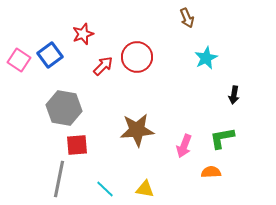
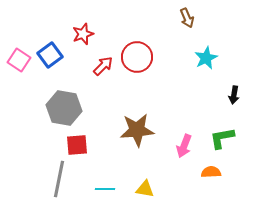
cyan line: rotated 42 degrees counterclockwise
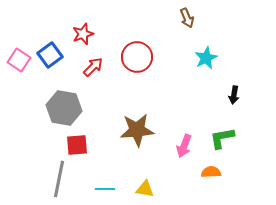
red arrow: moved 10 px left, 1 px down
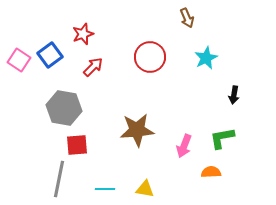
red circle: moved 13 px right
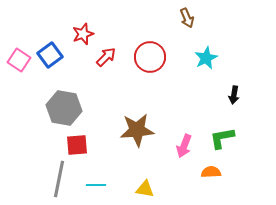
red arrow: moved 13 px right, 10 px up
cyan line: moved 9 px left, 4 px up
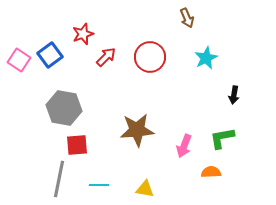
cyan line: moved 3 px right
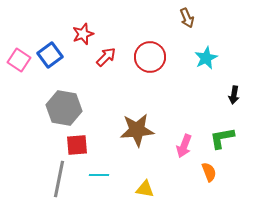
orange semicircle: moved 2 px left; rotated 72 degrees clockwise
cyan line: moved 10 px up
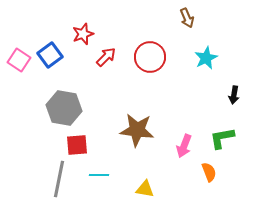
brown star: rotated 12 degrees clockwise
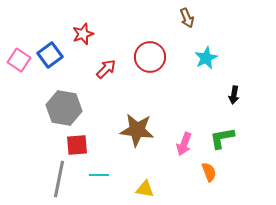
red arrow: moved 12 px down
pink arrow: moved 2 px up
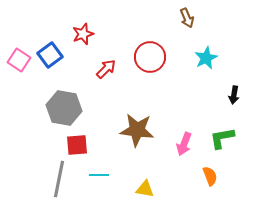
orange semicircle: moved 1 px right, 4 px down
